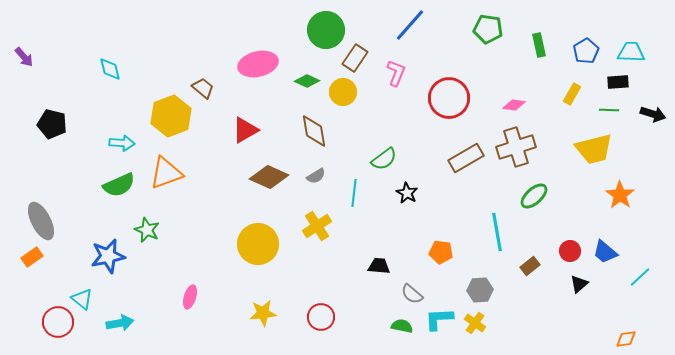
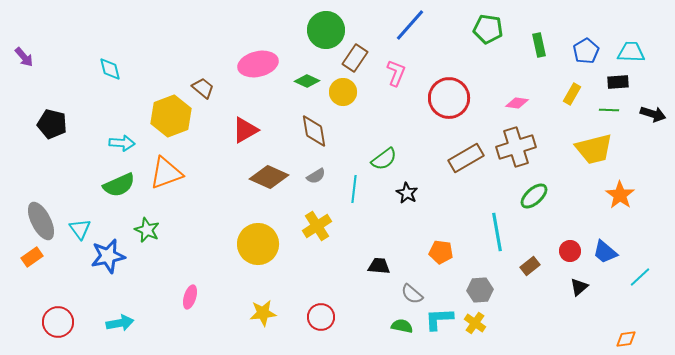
pink diamond at (514, 105): moved 3 px right, 2 px up
cyan line at (354, 193): moved 4 px up
black triangle at (579, 284): moved 3 px down
cyan triangle at (82, 299): moved 2 px left, 70 px up; rotated 15 degrees clockwise
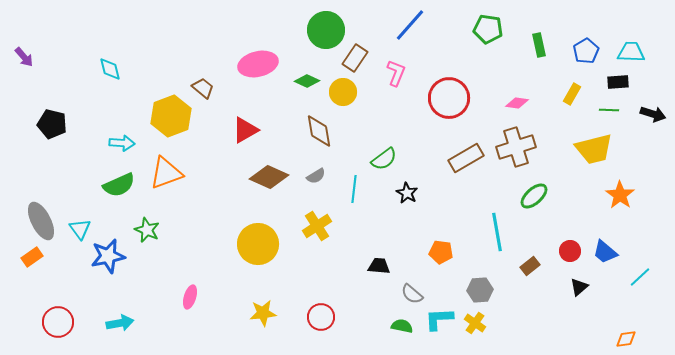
brown diamond at (314, 131): moved 5 px right
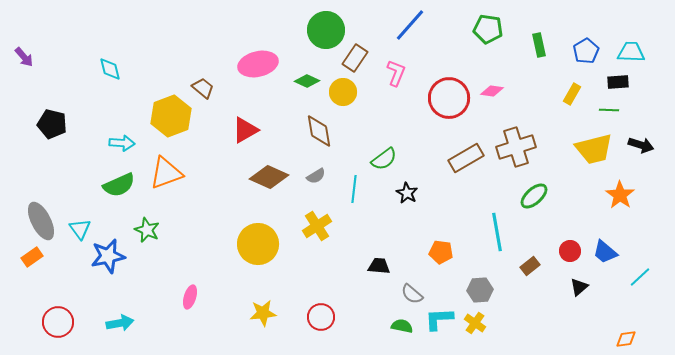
pink diamond at (517, 103): moved 25 px left, 12 px up
black arrow at (653, 114): moved 12 px left, 31 px down
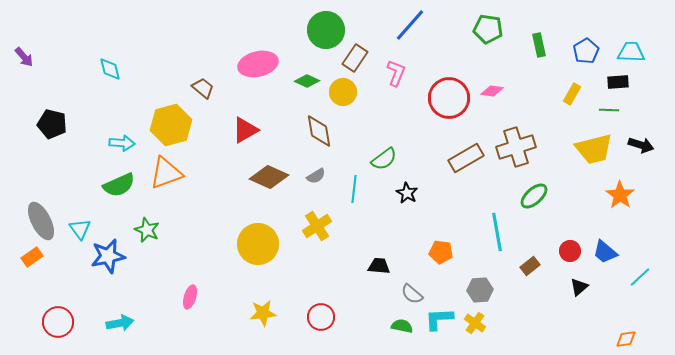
yellow hexagon at (171, 116): moved 9 px down; rotated 6 degrees clockwise
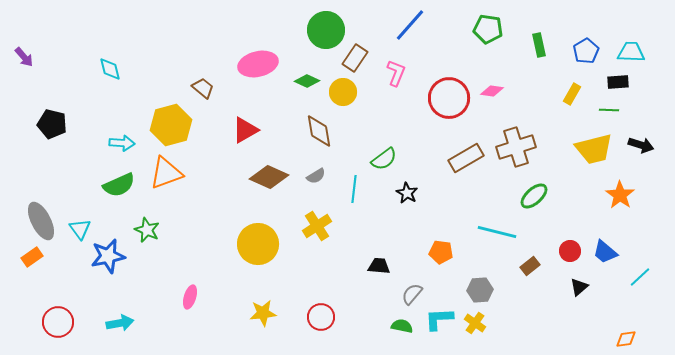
cyan line at (497, 232): rotated 66 degrees counterclockwise
gray semicircle at (412, 294): rotated 90 degrees clockwise
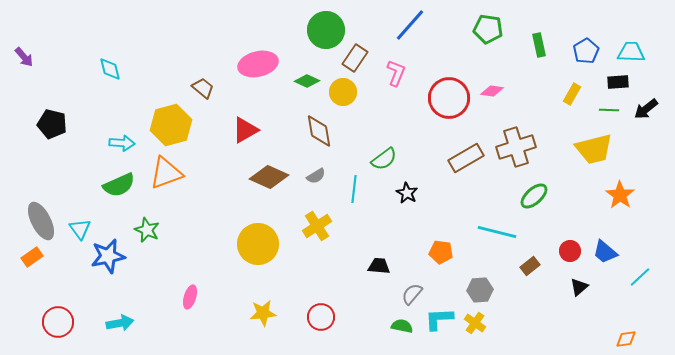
black arrow at (641, 145): moved 5 px right, 36 px up; rotated 125 degrees clockwise
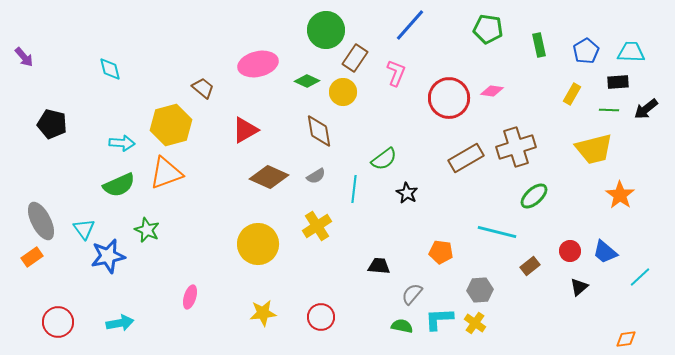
cyan triangle at (80, 229): moved 4 px right
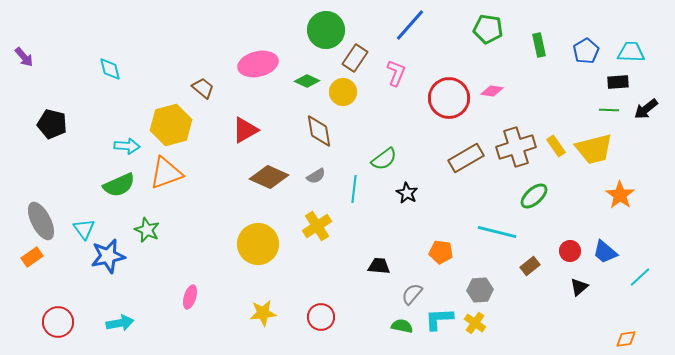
yellow rectangle at (572, 94): moved 16 px left, 52 px down; rotated 65 degrees counterclockwise
cyan arrow at (122, 143): moved 5 px right, 3 px down
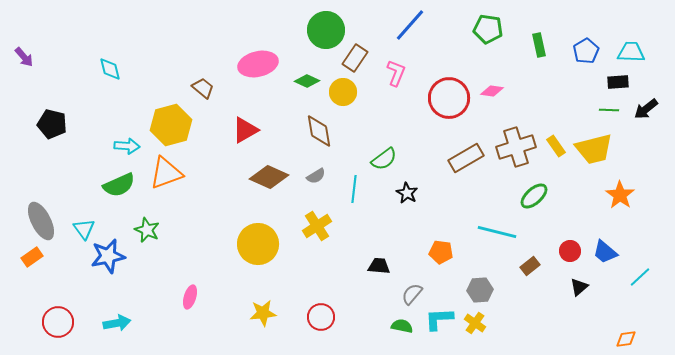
cyan arrow at (120, 323): moved 3 px left
